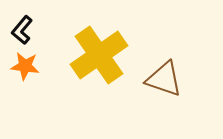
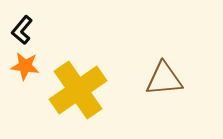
yellow cross: moved 21 px left, 35 px down
brown triangle: rotated 24 degrees counterclockwise
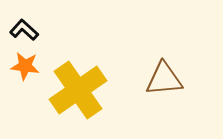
black L-shape: moved 2 px right; rotated 92 degrees clockwise
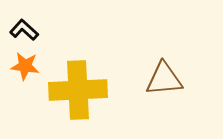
yellow cross: rotated 32 degrees clockwise
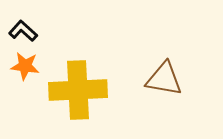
black L-shape: moved 1 px left, 1 px down
brown triangle: rotated 15 degrees clockwise
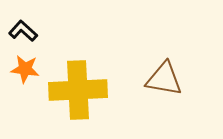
orange star: moved 3 px down
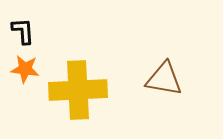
black L-shape: rotated 44 degrees clockwise
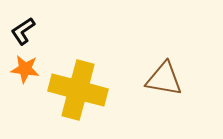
black L-shape: rotated 120 degrees counterclockwise
yellow cross: rotated 18 degrees clockwise
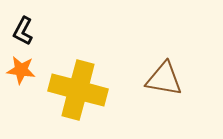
black L-shape: rotated 28 degrees counterclockwise
orange star: moved 4 px left, 1 px down
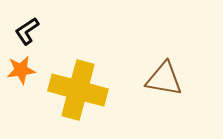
black L-shape: moved 4 px right; rotated 28 degrees clockwise
orange star: rotated 16 degrees counterclockwise
